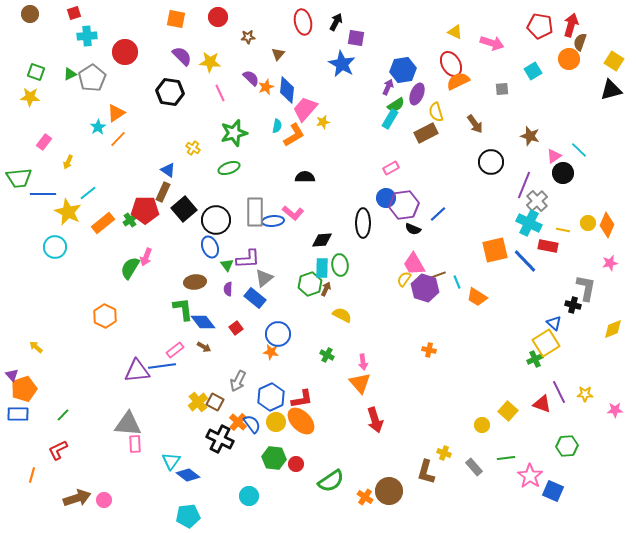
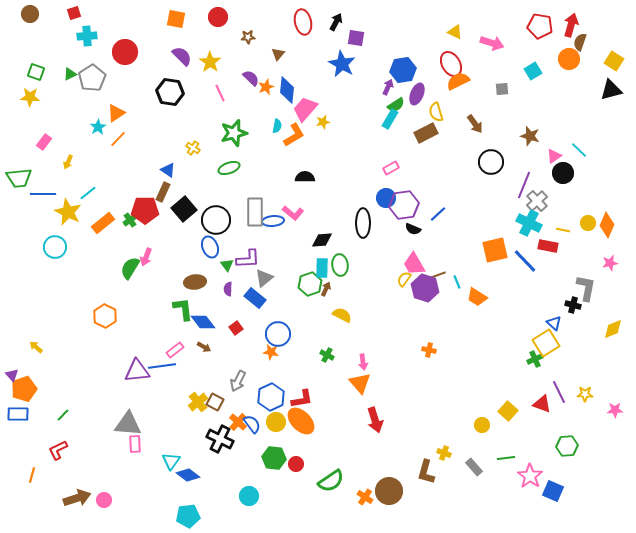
yellow star at (210, 62): rotated 30 degrees clockwise
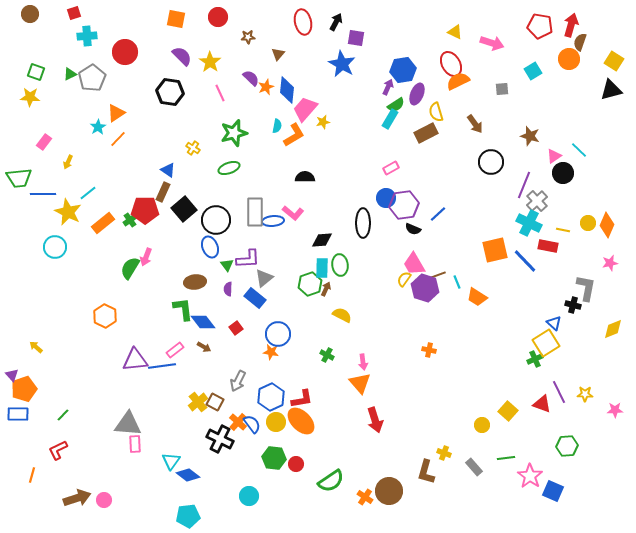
purple triangle at (137, 371): moved 2 px left, 11 px up
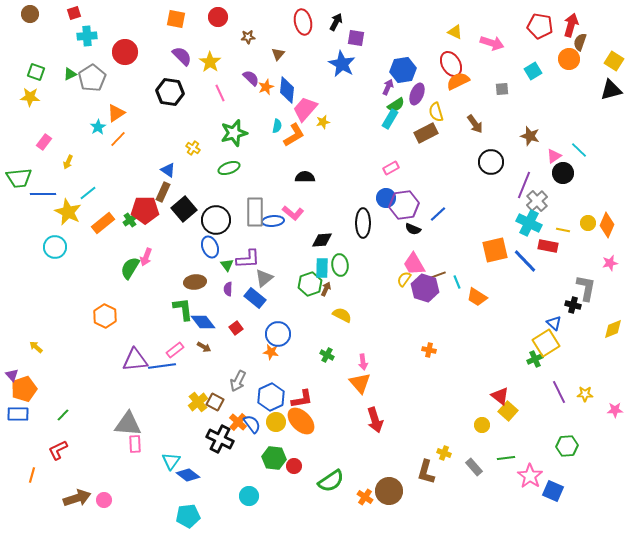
red triangle at (542, 404): moved 42 px left, 8 px up; rotated 18 degrees clockwise
red circle at (296, 464): moved 2 px left, 2 px down
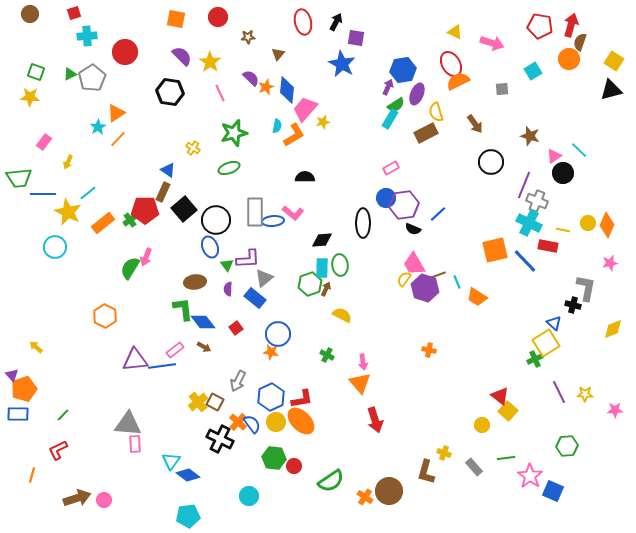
gray cross at (537, 201): rotated 25 degrees counterclockwise
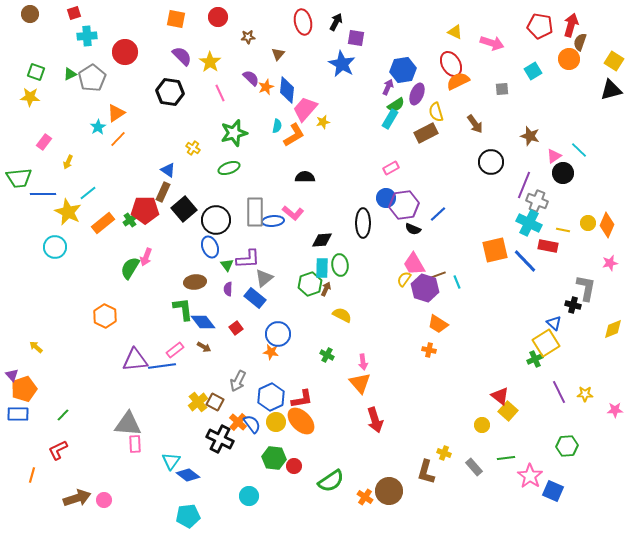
orange trapezoid at (477, 297): moved 39 px left, 27 px down
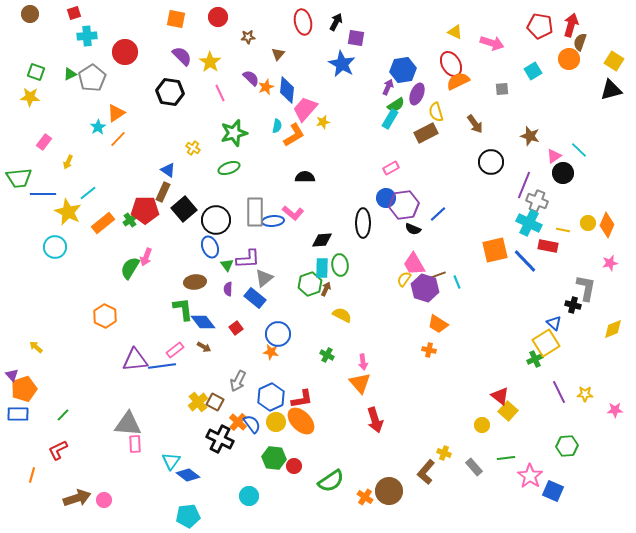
brown L-shape at (426, 472): rotated 25 degrees clockwise
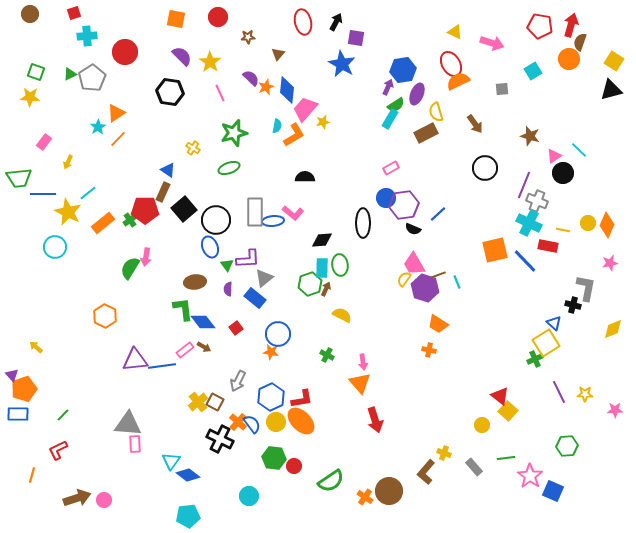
black circle at (491, 162): moved 6 px left, 6 px down
pink arrow at (146, 257): rotated 12 degrees counterclockwise
pink rectangle at (175, 350): moved 10 px right
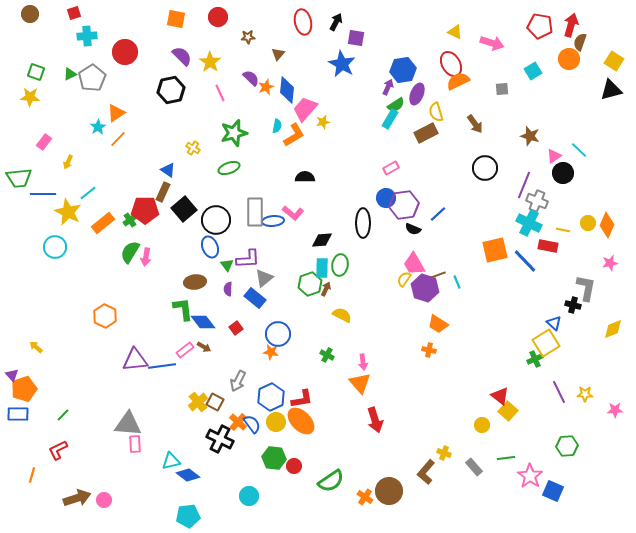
black hexagon at (170, 92): moved 1 px right, 2 px up; rotated 20 degrees counterclockwise
green ellipse at (340, 265): rotated 15 degrees clockwise
green semicircle at (130, 268): moved 16 px up
cyan triangle at (171, 461): rotated 42 degrees clockwise
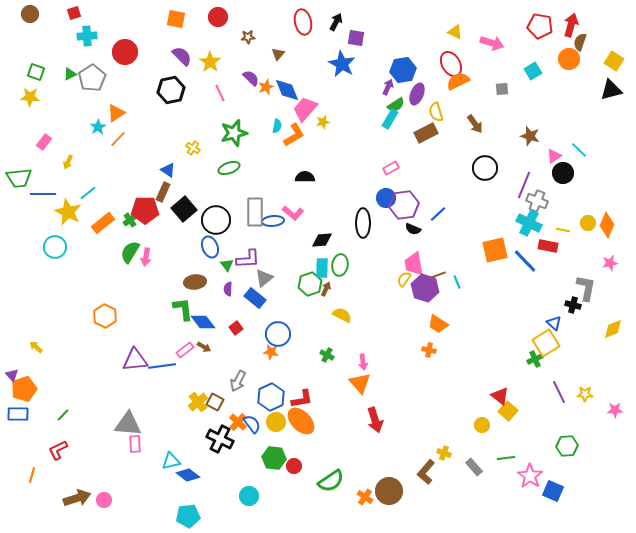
blue diamond at (287, 90): rotated 28 degrees counterclockwise
pink trapezoid at (414, 264): rotated 20 degrees clockwise
